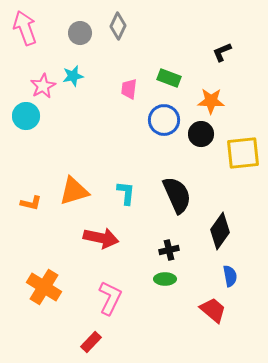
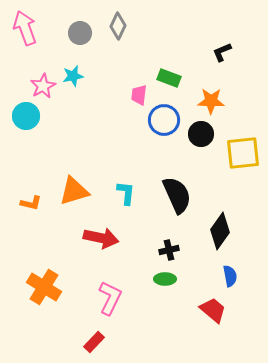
pink trapezoid: moved 10 px right, 6 px down
red rectangle: moved 3 px right
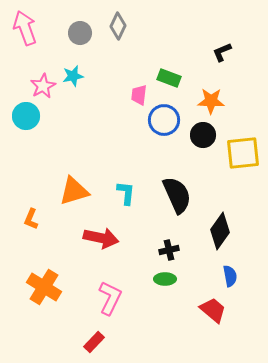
black circle: moved 2 px right, 1 px down
orange L-shape: moved 16 px down; rotated 100 degrees clockwise
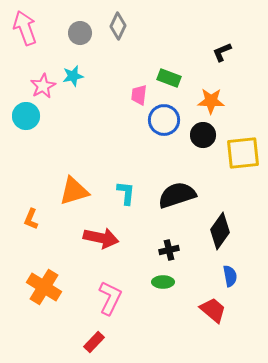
black semicircle: rotated 84 degrees counterclockwise
green ellipse: moved 2 px left, 3 px down
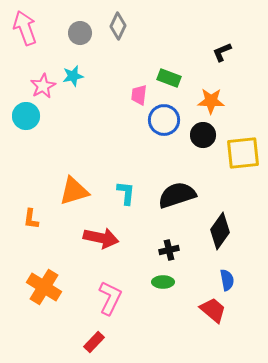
orange L-shape: rotated 15 degrees counterclockwise
blue semicircle: moved 3 px left, 4 px down
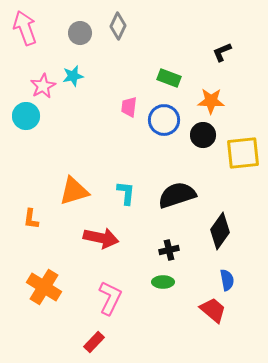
pink trapezoid: moved 10 px left, 12 px down
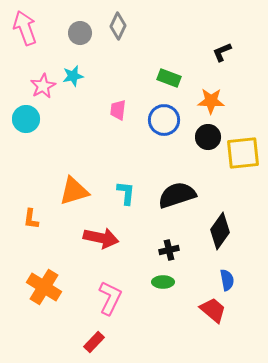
pink trapezoid: moved 11 px left, 3 px down
cyan circle: moved 3 px down
black circle: moved 5 px right, 2 px down
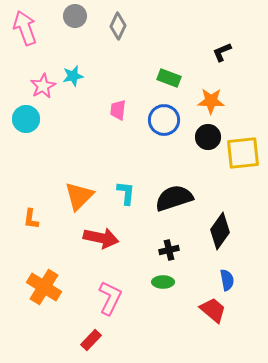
gray circle: moved 5 px left, 17 px up
orange triangle: moved 5 px right, 5 px down; rotated 28 degrees counterclockwise
black semicircle: moved 3 px left, 3 px down
red rectangle: moved 3 px left, 2 px up
